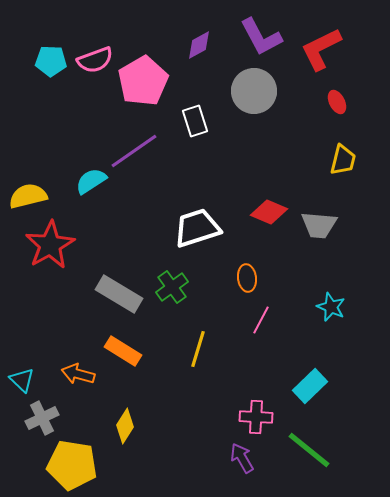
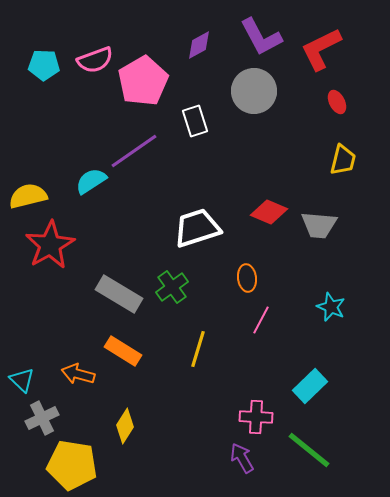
cyan pentagon: moved 7 px left, 4 px down
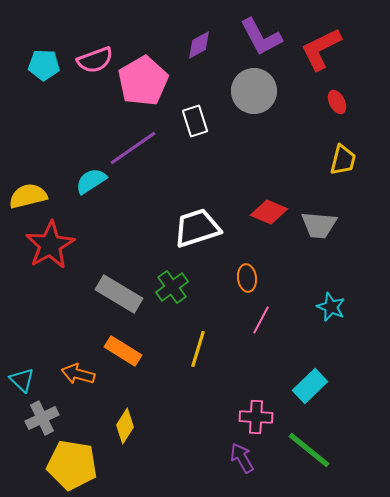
purple line: moved 1 px left, 3 px up
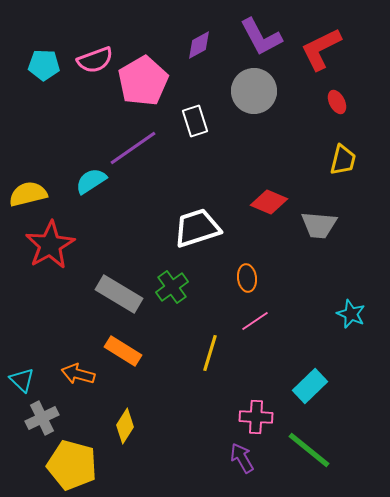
yellow semicircle: moved 2 px up
red diamond: moved 10 px up
cyan star: moved 20 px right, 7 px down
pink line: moved 6 px left, 1 px down; rotated 28 degrees clockwise
yellow line: moved 12 px right, 4 px down
yellow pentagon: rotated 6 degrees clockwise
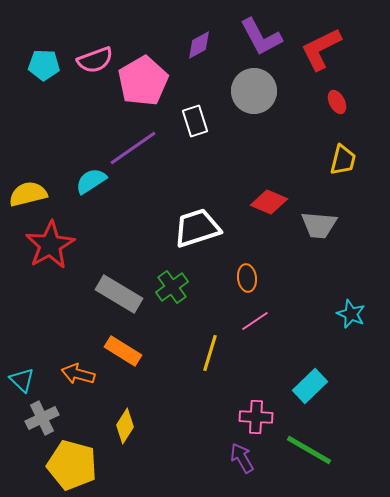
green line: rotated 9 degrees counterclockwise
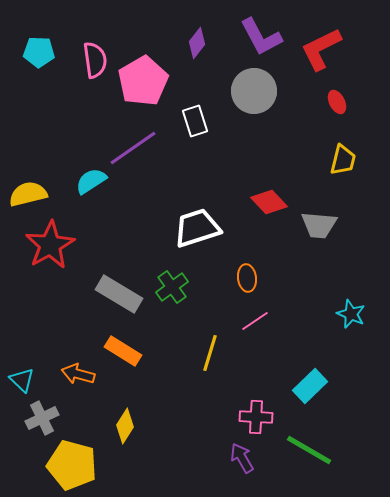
purple diamond: moved 2 px left, 2 px up; rotated 24 degrees counterclockwise
pink semicircle: rotated 78 degrees counterclockwise
cyan pentagon: moved 5 px left, 13 px up
red diamond: rotated 24 degrees clockwise
